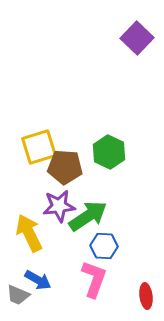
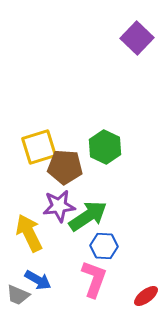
green hexagon: moved 4 px left, 5 px up
red ellipse: rotated 60 degrees clockwise
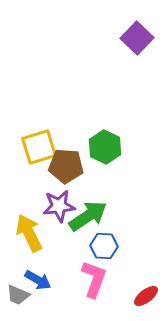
brown pentagon: moved 1 px right, 1 px up
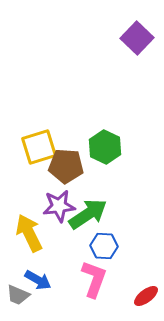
green arrow: moved 2 px up
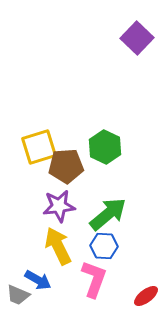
brown pentagon: rotated 8 degrees counterclockwise
green arrow: moved 20 px right; rotated 6 degrees counterclockwise
yellow arrow: moved 29 px right, 13 px down
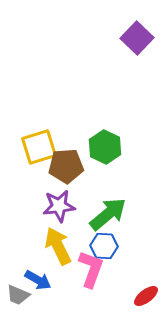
pink L-shape: moved 3 px left, 10 px up
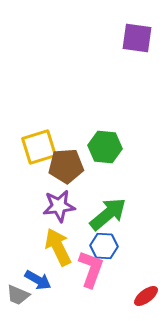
purple square: rotated 36 degrees counterclockwise
green hexagon: rotated 20 degrees counterclockwise
yellow arrow: moved 1 px down
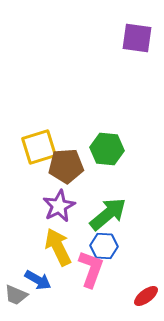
green hexagon: moved 2 px right, 2 px down
purple star: rotated 20 degrees counterclockwise
gray trapezoid: moved 2 px left
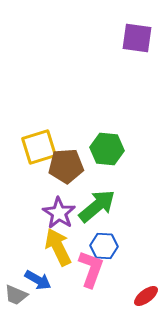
purple star: moved 7 px down; rotated 12 degrees counterclockwise
green arrow: moved 11 px left, 8 px up
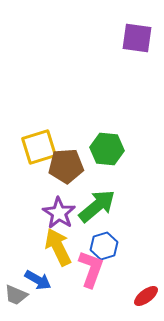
blue hexagon: rotated 20 degrees counterclockwise
